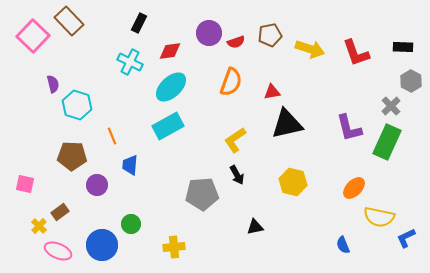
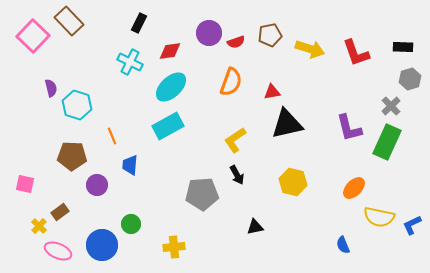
gray hexagon at (411, 81): moved 1 px left, 2 px up; rotated 15 degrees clockwise
purple semicircle at (53, 84): moved 2 px left, 4 px down
blue L-shape at (406, 238): moved 6 px right, 13 px up
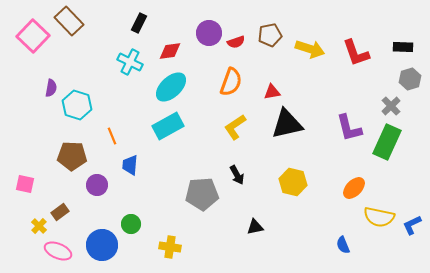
purple semicircle at (51, 88): rotated 24 degrees clockwise
yellow L-shape at (235, 140): moved 13 px up
yellow cross at (174, 247): moved 4 px left; rotated 15 degrees clockwise
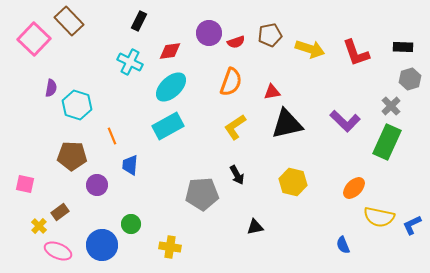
black rectangle at (139, 23): moved 2 px up
pink square at (33, 36): moved 1 px right, 3 px down
purple L-shape at (349, 128): moved 4 px left, 7 px up; rotated 32 degrees counterclockwise
